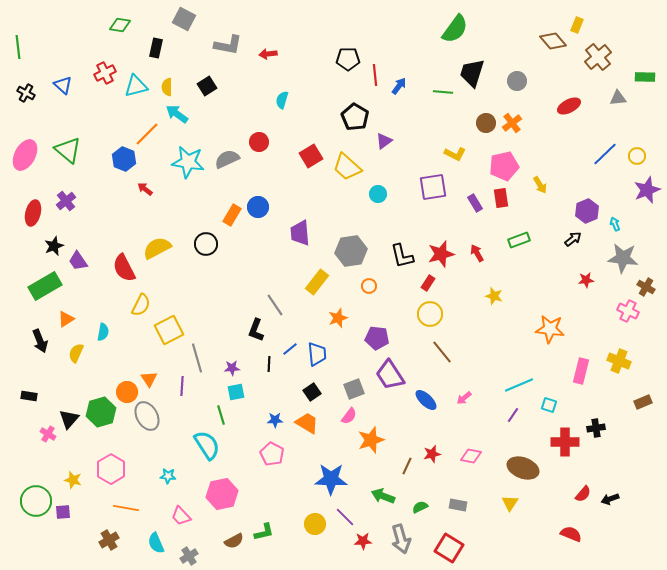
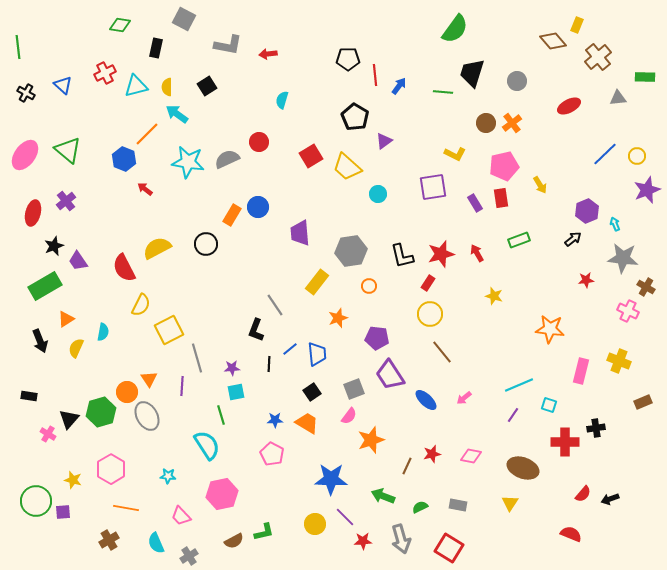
pink ellipse at (25, 155): rotated 8 degrees clockwise
yellow semicircle at (76, 353): moved 5 px up
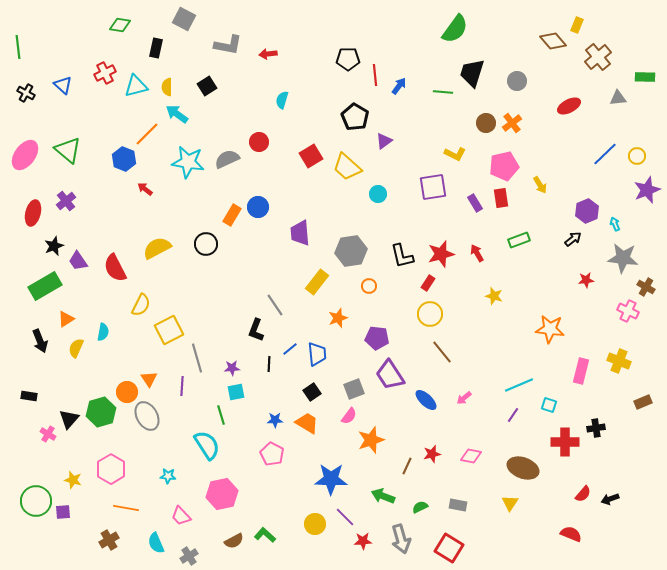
red semicircle at (124, 268): moved 9 px left
green L-shape at (264, 532): moved 1 px right, 3 px down; rotated 125 degrees counterclockwise
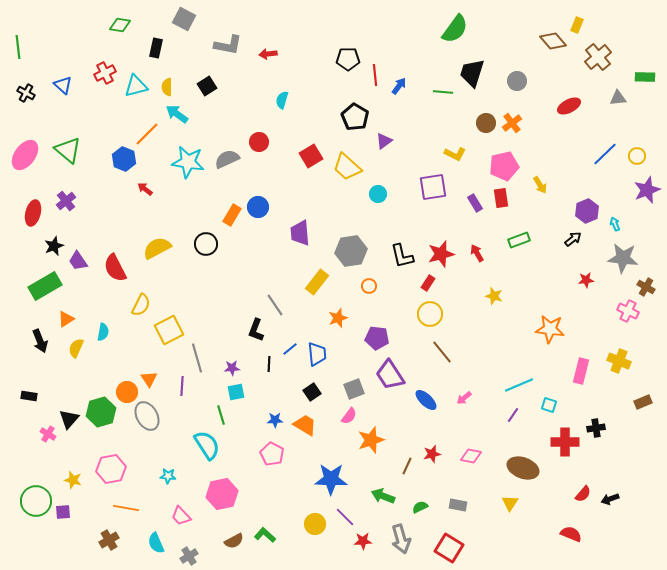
orange trapezoid at (307, 423): moved 2 px left, 2 px down
pink hexagon at (111, 469): rotated 20 degrees clockwise
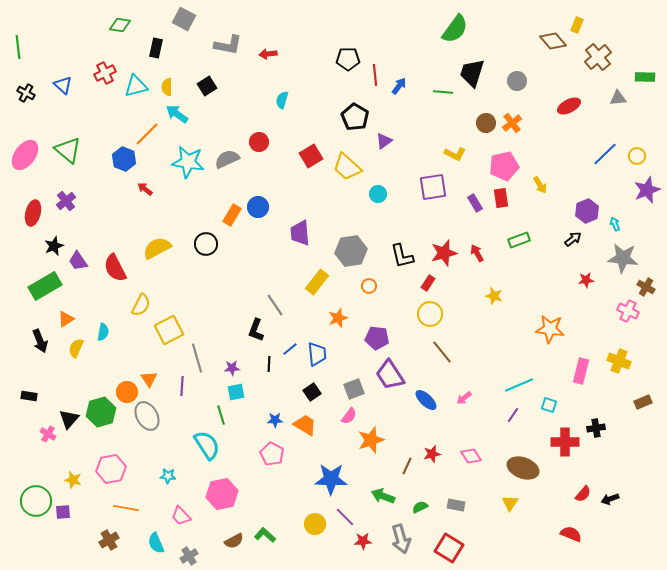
red star at (441, 254): moved 3 px right, 1 px up
pink diamond at (471, 456): rotated 45 degrees clockwise
gray rectangle at (458, 505): moved 2 px left
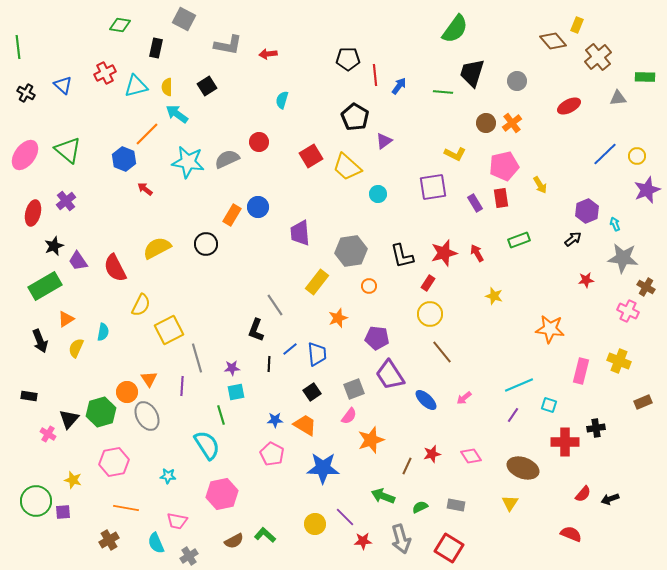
pink hexagon at (111, 469): moved 3 px right, 7 px up
blue star at (331, 479): moved 8 px left, 11 px up
pink trapezoid at (181, 516): moved 4 px left, 5 px down; rotated 35 degrees counterclockwise
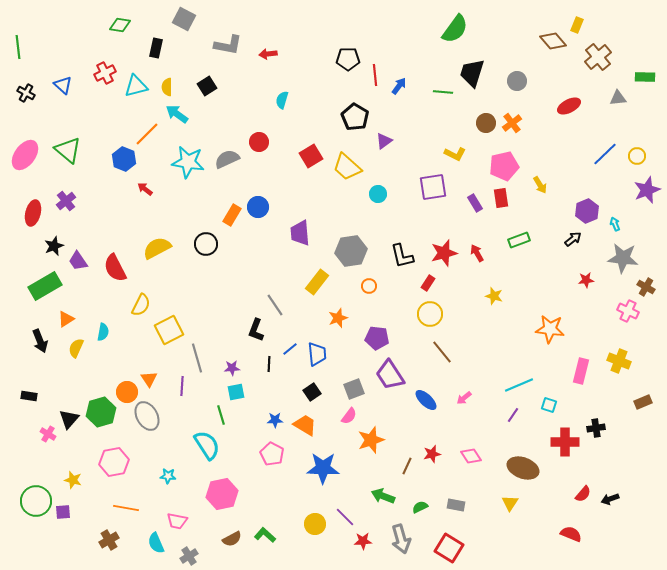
brown semicircle at (234, 541): moved 2 px left, 2 px up
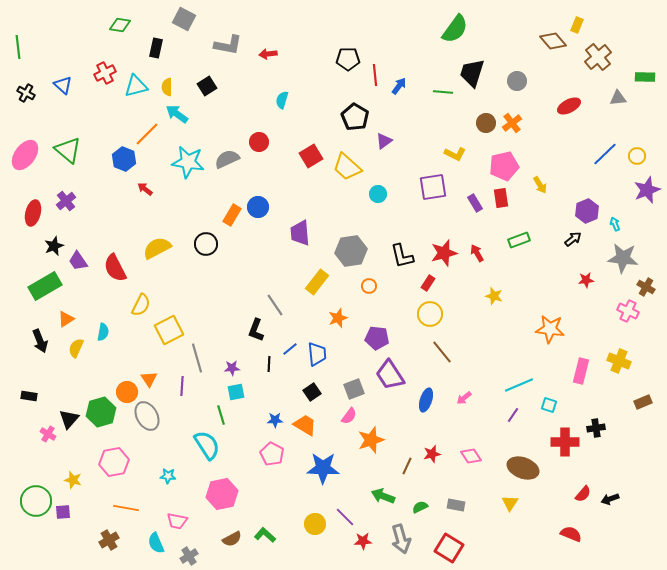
blue ellipse at (426, 400): rotated 65 degrees clockwise
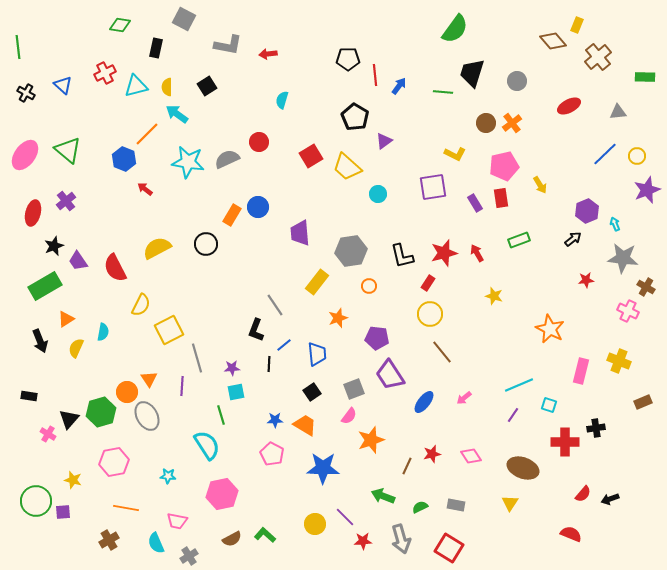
gray triangle at (618, 98): moved 14 px down
orange star at (550, 329): rotated 20 degrees clockwise
blue line at (290, 349): moved 6 px left, 4 px up
blue ellipse at (426, 400): moved 2 px left, 2 px down; rotated 20 degrees clockwise
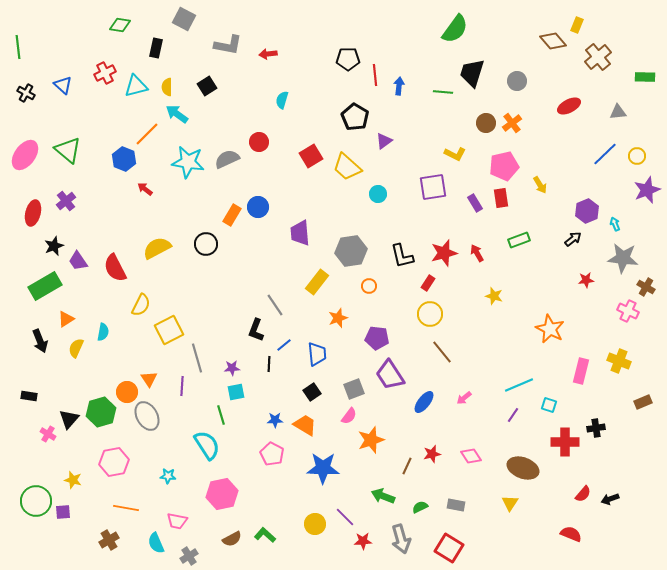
blue arrow at (399, 86): rotated 30 degrees counterclockwise
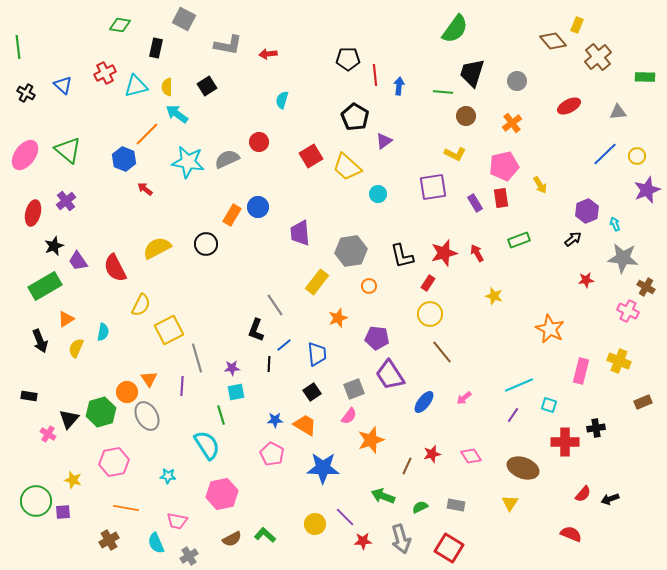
brown circle at (486, 123): moved 20 px left, 7 px up
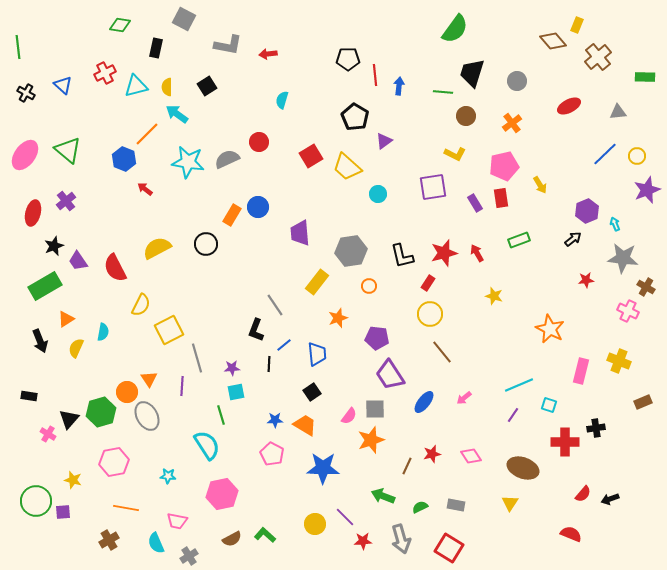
gray square at (354, 389): moved 21 px right, 20 px down; rotated 20 degrees clockwise
